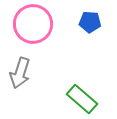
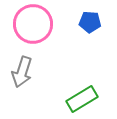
gray arrow: moved 2 px right, 1 px up
green rectangle: rotated 72 degrees counterclockwise
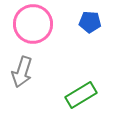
green rectangle: moved 1 px left, 4 px up
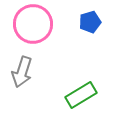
blue pentagon: rotated 20 degrees counterclockwise
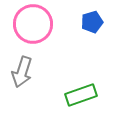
blue pentagon: moved 2 px right
green rectangle: rotated 12 degrees clockwise
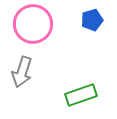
blue pentagon: moved 2 px up
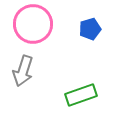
blue pentagon: moved 2 px left, 9 px down
gray arrow: moved 1 px right, 1 px up
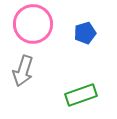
blue pentagon: moved 5 px left, 4 px down
